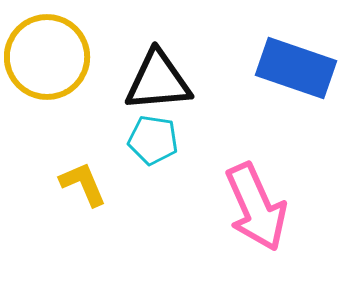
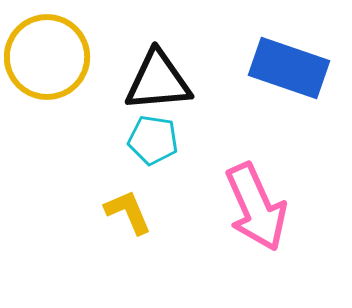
blue rectangle: moved 7 px left
yellow L-shape: moved 45 px right, 28 px down
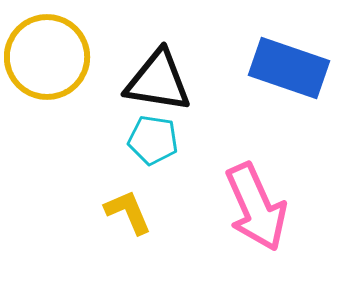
black triangle: rotated 14 degrees clockwise
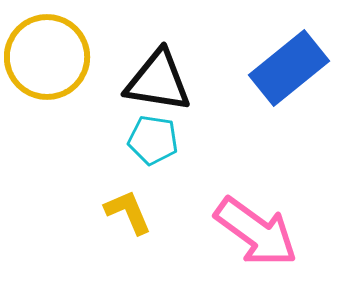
blue rectangle: rotated 58 degrees counterclockwise
pink arrow: moved 25 px down; rotated 30 degrees counterclockwise
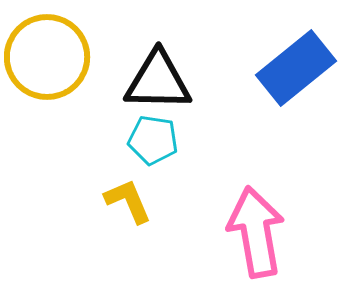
blue rectangle: moved 7 px right
black triangle: rotated 8 degrees counterclockwise
yellow L-shape: moved 11 px up
pink arrow: rotated 136 degrees counterclockwise
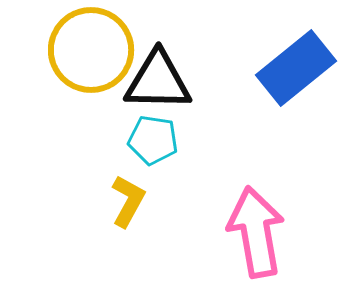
yellow circle: moved 44 px right, 7 px up
yellow L-shape: rotated 52 degrees clockwise
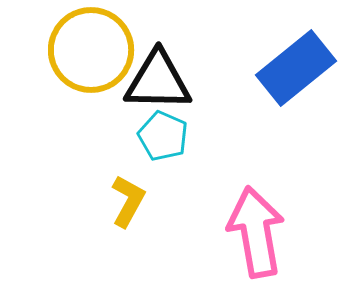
cyan pentagon: moved 10 px right, 4 px up; rotated 15 degrees clockwise
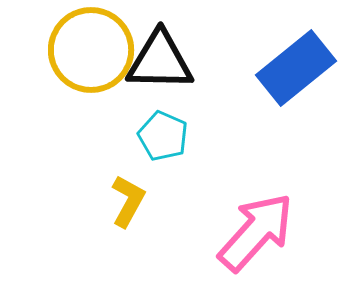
black triangle: moved 2 px right, 20 px up
pink arrow: rotated 52 degrees clockwise
